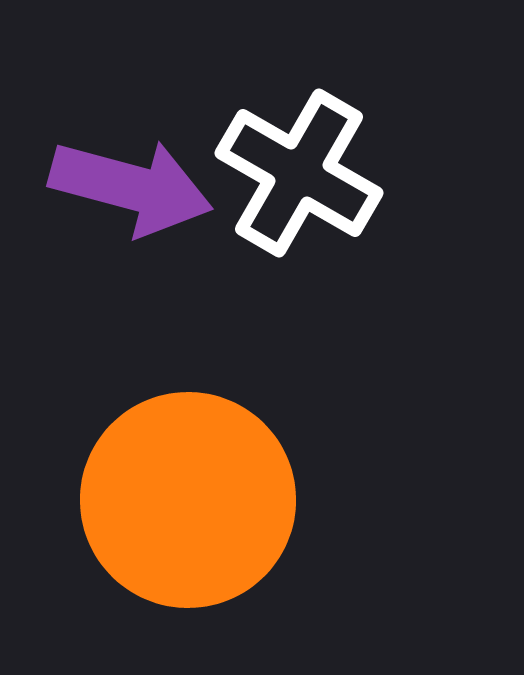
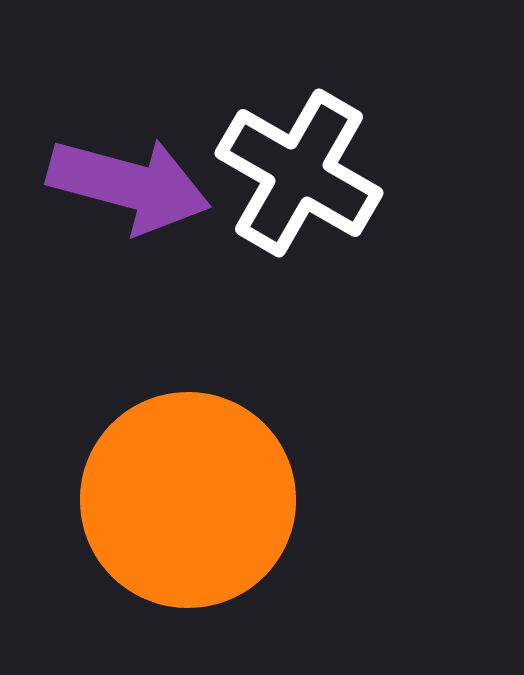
purple arrow: moved 2 px left, 2 px up
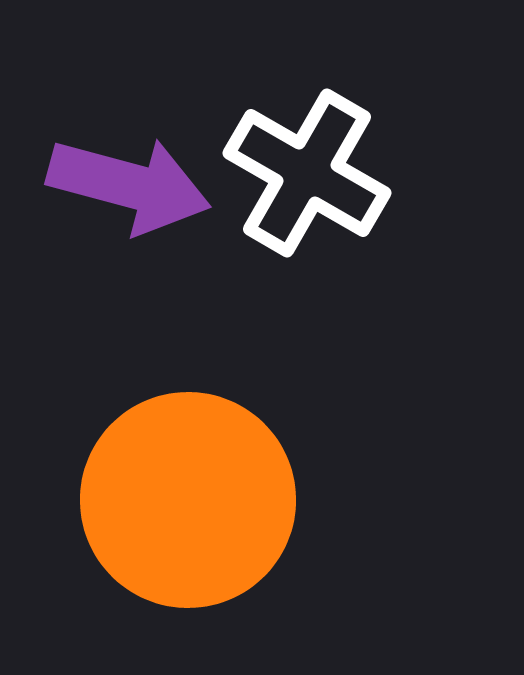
white cross: moved 8 px right
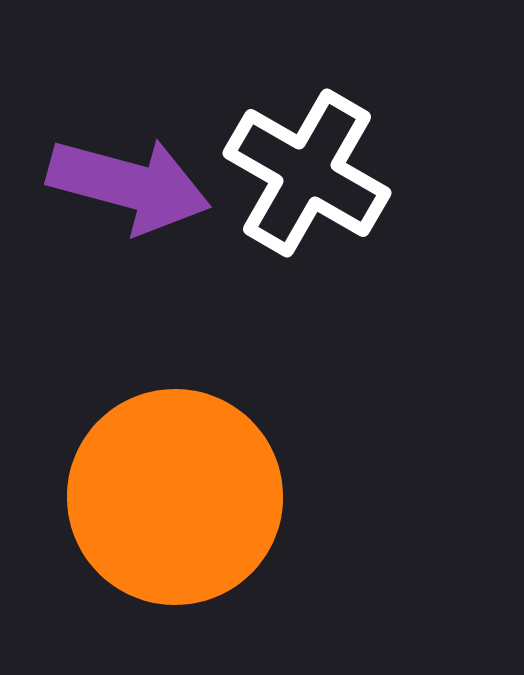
orange circle: moved 13 px left, 3 px up
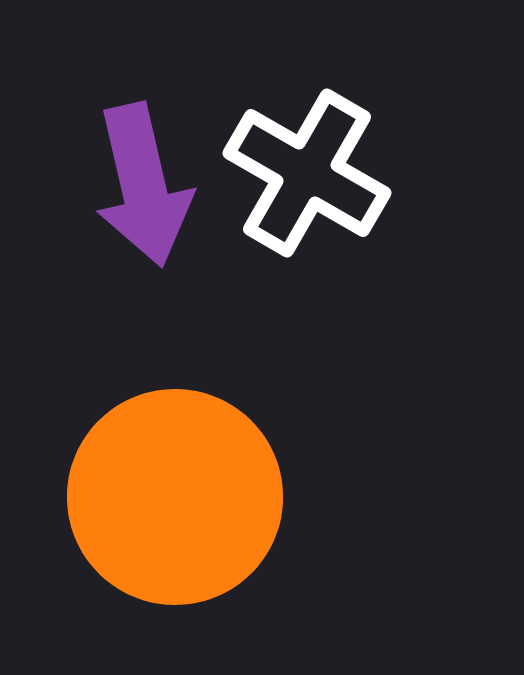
purple arrow: moved 14 px right; rotated 62 degrees clockwise
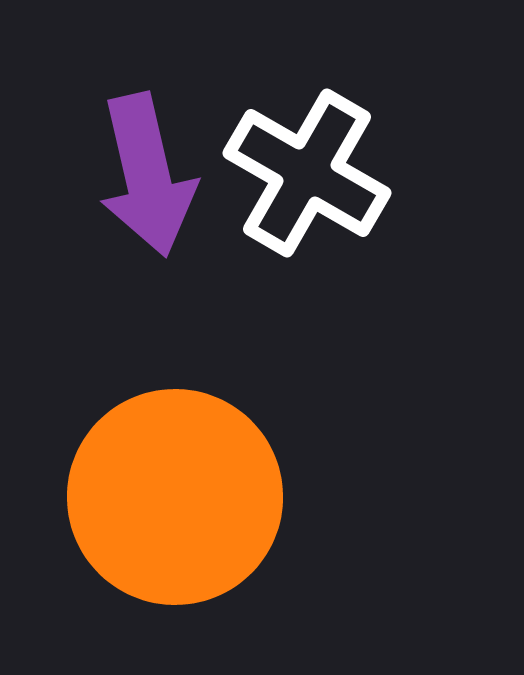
purple arrow: moved 4 px right, 10 px up
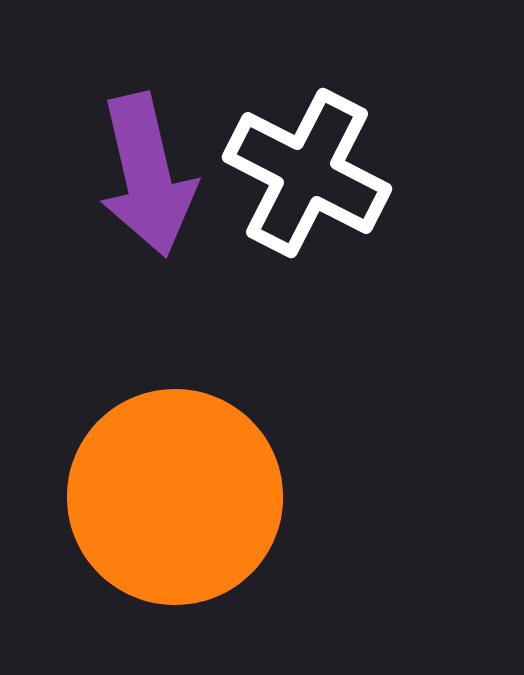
white cross: rotated 3 degrees counterclockwise
